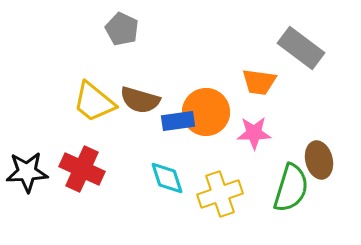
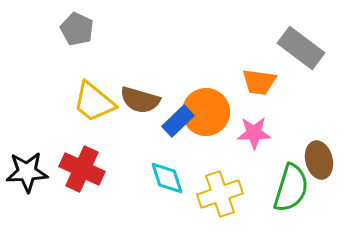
gray pentagon: moved 45 px left
blue rectangle: rotated 36 degrees counterclockwise
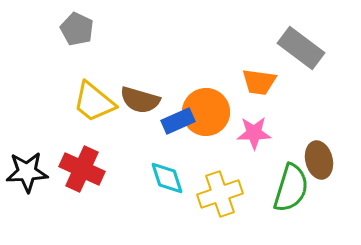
blue rectangle: rotated 20 degrees clockwise
